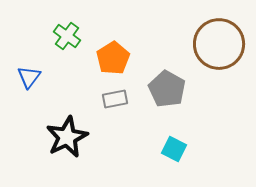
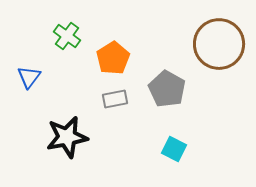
black star: rotated 15 degrees clockwise
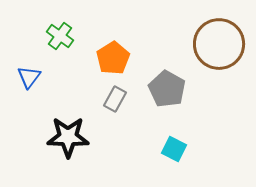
green cross: moved 7 px left
gray rectangle: rotated 50 degrees counterclockwise
black star: moved 1 px right; rotated 12 degrees clockwise
